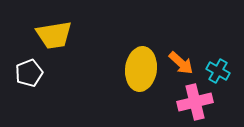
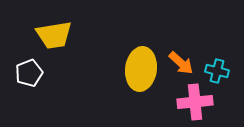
cyan cross: moved 1 px left; rotated 15 degrees counterclockwise
pink cross: rotated 8 degrees clockwise
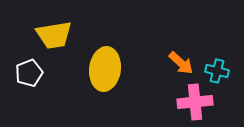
yellow ellipse: moved 36 px left
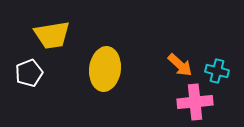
yellow trapezoid: moved 2 px left
orange arrow: moved 1 px left, 2 px down
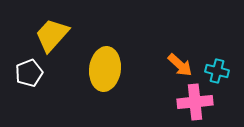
yellow trapezoid: rotated 141 degrees clockwise
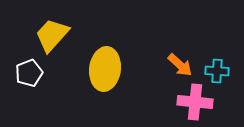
cyan cross: rotated 10 degrees counterclockwise
pink cross: rotated 12 degrees clockwise
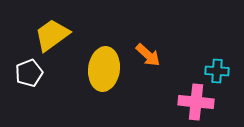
yellow trapezoid: rotated 12 degrees clockwise
orange arrow: moved 32 px left, 10 px up
yellow ellipse: moved 1 px left
pink cross: moved 1 px right
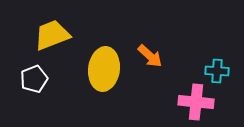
yellow trapezoid: rotated 15 degrees clockwise
orange arrow: moved 2 px right, 1 px down
white pentagon: moved 5 px right, 6 px down
